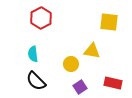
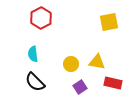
yellow square: rotated 18 degrees counterclockwise
yellow triangle: moved 5 px right, 11 px down
black semicircle: moved 1 px left, 1 px down
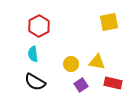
red hexagon: moved 2 px left, 8 px down
black semicircle: rotated 15 degrees counterclockwise
purple square: moved 1 px right, 2 px up
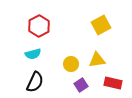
yellow square: moved 8 px left, 3 px down; rotated 18 degrees counterclockwise
cyan semicircle: rotated 98 degrees counterclockwise
yellow triangle: moved 2 px up; rotated 18 degrees counterclockwise
black semicircle: rotated 95 degrees counterclockwise
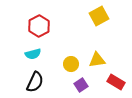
yellow square: moved 2 px left, 9 px up
red rectangle: moved 3 px right, 1 px up; rotated 18 degrees clockwise
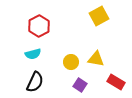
yellow triangle: moved 1 px left, 1 px up; rotated 18 degrees clockwise
yellow circle: moved 2 px up
purple square: moved 1 px left; rotated 24 degrees counterclockwise
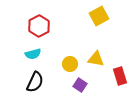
yellow circle: moved 1 px left, 2 px down
red rectangle: moved 4 px right, 6 px up; rotated 42 degrees clockwise
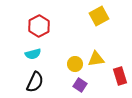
yellow triangle: rotated 18 degrees counterclockwise
yellow circle: moved 5 px right
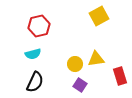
red hexagon: rotated 15 degrees clockwise
